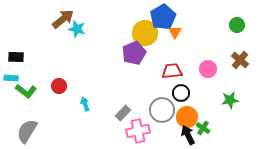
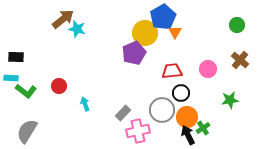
green cross: rotated 24 degrees clockwise
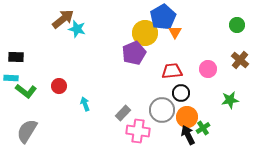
pink cross: rotated 20 degrees clockwise
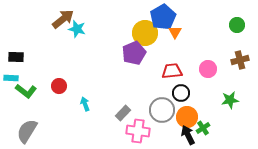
brown cross: rotated 36 degrees clockwise
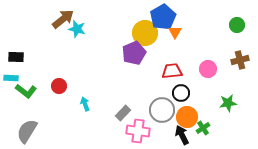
green star: moved 2 px left, 3 px down
black arrow: moved 6 px left
